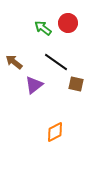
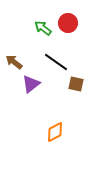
purple triangle: moved 3 px left, 1 px up
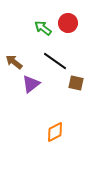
black line: moved 1 px left, 1 px up
brown square: moved 1 px up
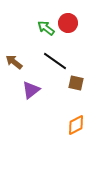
green arrow: moved 3 px right
purple triangle: moved 6 px down
orange diamond: moved 21 px right, 7 px up
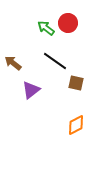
brown arrow: moved 1 px left, 1 px down
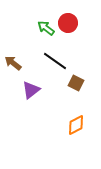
brown square: rotated 14 degrees clockwise
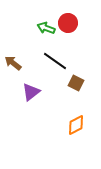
green arrow: rotated 18 degrees counterclockwise
purple triangle: moved 2 px down
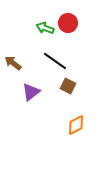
green arrow: moved 1 px left
brown square: moved 8 px left, 3 px down
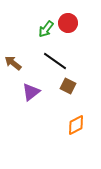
green arrow: moved 1 px right, 1 px down; rotated 72 degrees counterclockwise
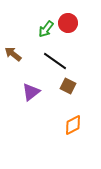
brown arrow: moved 9 px up
orange diamond: moved 3 px left
